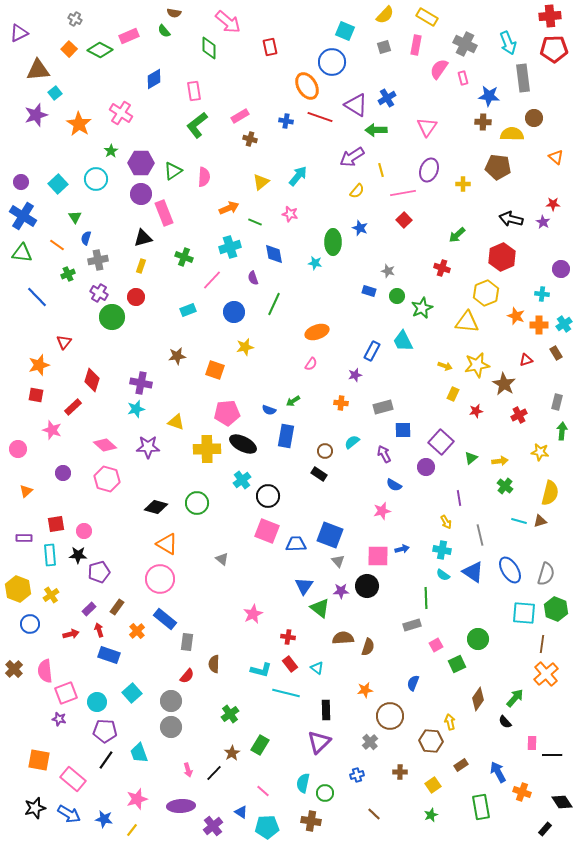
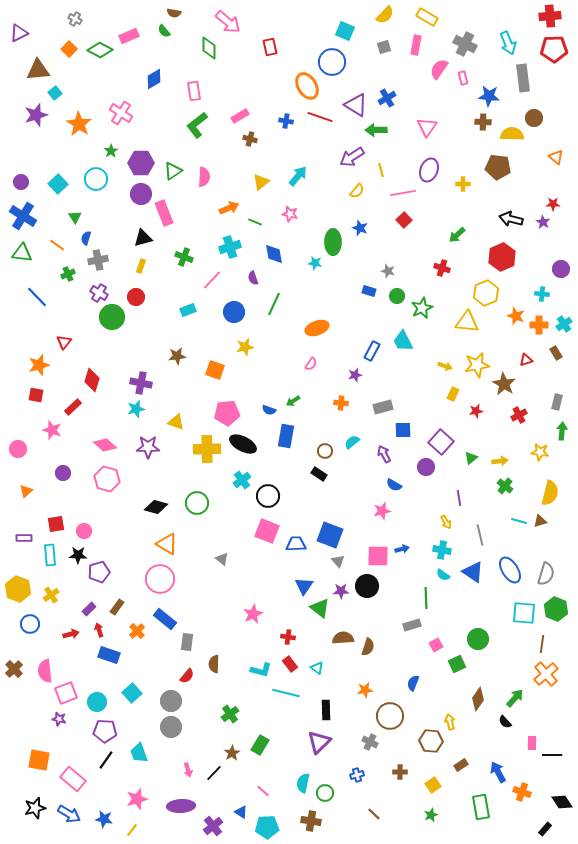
orange ellipse at (317, 332): moved 4 px up
gray cross at (370, 742): rotated 21 degrees counterclockwise
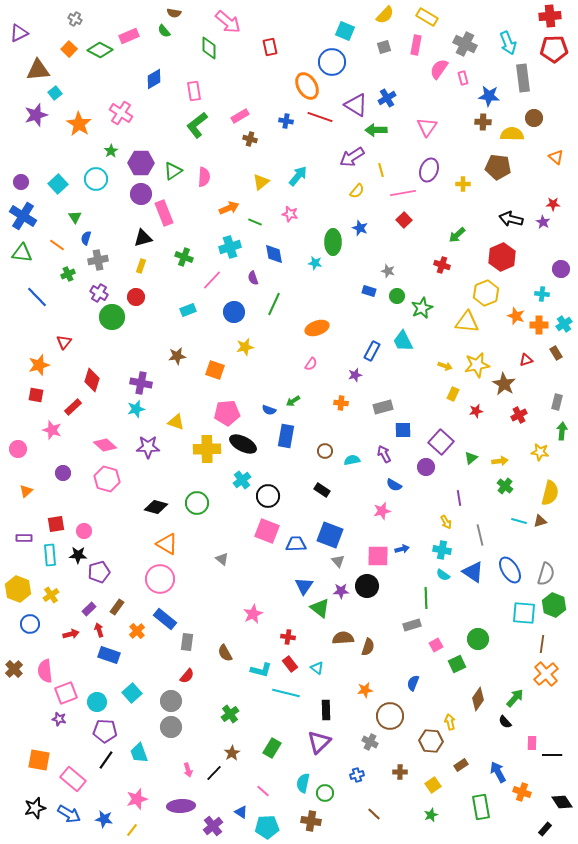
red cross at (442, 268): moved 3 px up
cyan semicircle at (352, 442): moved 18 px down; rotated 28 degrees clockwise
black rectangle at (319, 474): moved 3 px right, 16 px down
green hexagon at (556, 609): moved 2 px left, 4 px up
brown semicircle at (214, 664): moved 11 px right, 11 px up; rotated 30 degrees counterclockwise
green rectangle at (260, 745): moved 12 px right, 3 px down
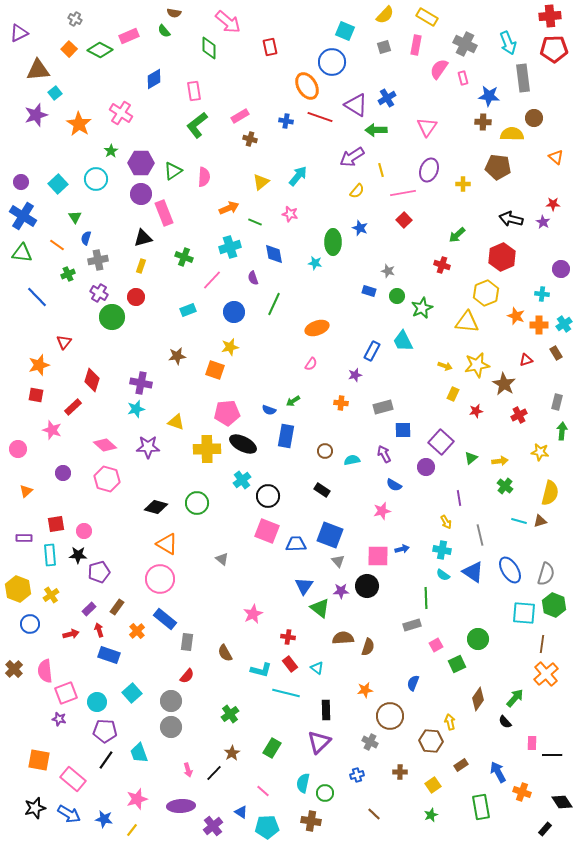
yellow star at (245, 347): moved 15 px left
